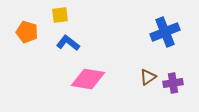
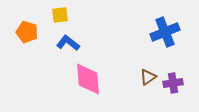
pink diamond: rotated 76 degrees clockwise
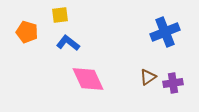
pink diamond: rotated 20 degrees counterclockwise
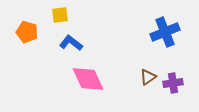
blue L-shape: moved 3 px right
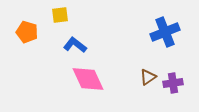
blue L-shape: moved 4 px right, 2 px down
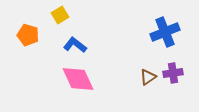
yellow square: rotated 24 degrees counterclockwise
orange pentagon: moved 1 px right, 3 px down
pink diamond: moved 10 px left
purple cross: moved 10 px up
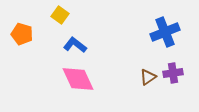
yellow square: rotated 24 degrees counterclockwise
orange pentagon: moved 6 px left, 1 px up
